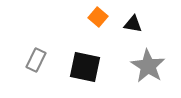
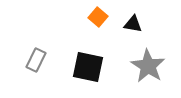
black square: moved 3 px right
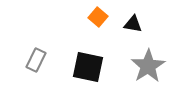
gray star: rotated 8 degrees clockwise
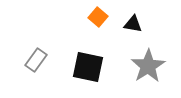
gray rectangle: rotated 10 degrees clockwise
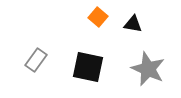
gray star: moved 3 px down; rotated 16 degrees counterclockwise
